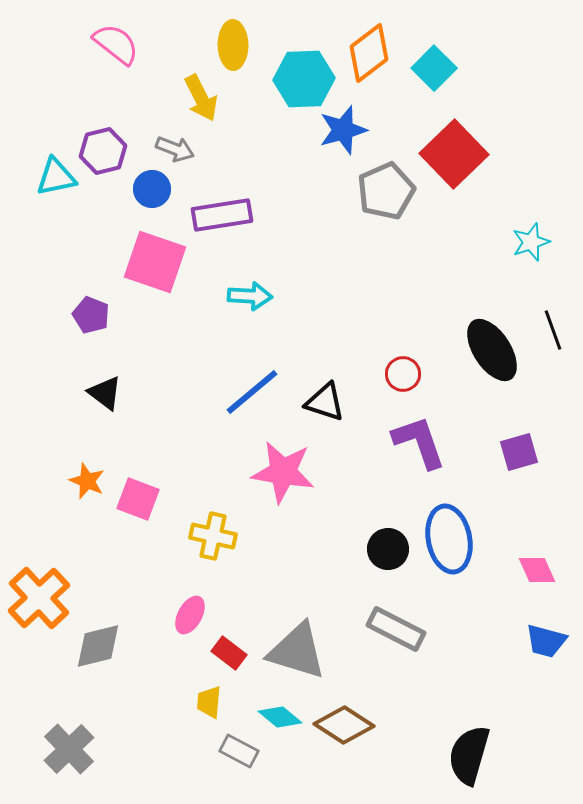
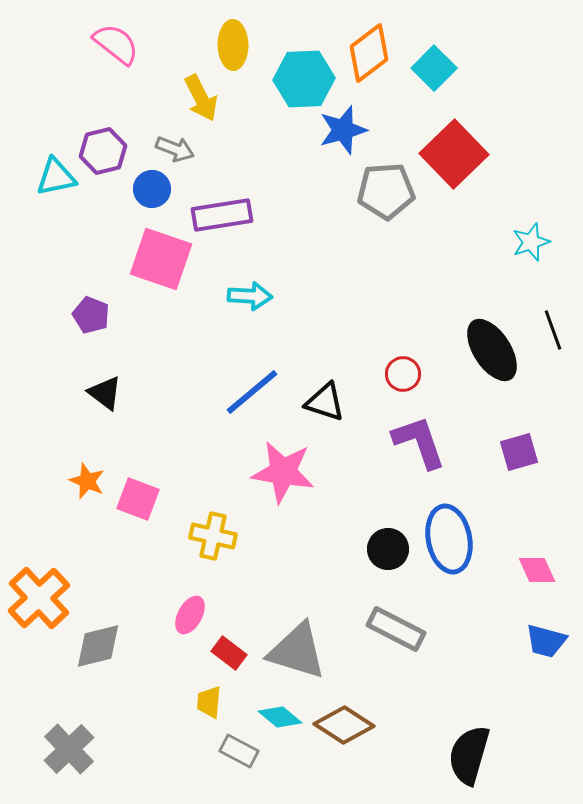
gray pentagon at (386, 191): rotated 20 degrees clockwise
pink square at (155, 262): moved 6 px right, 3 px up
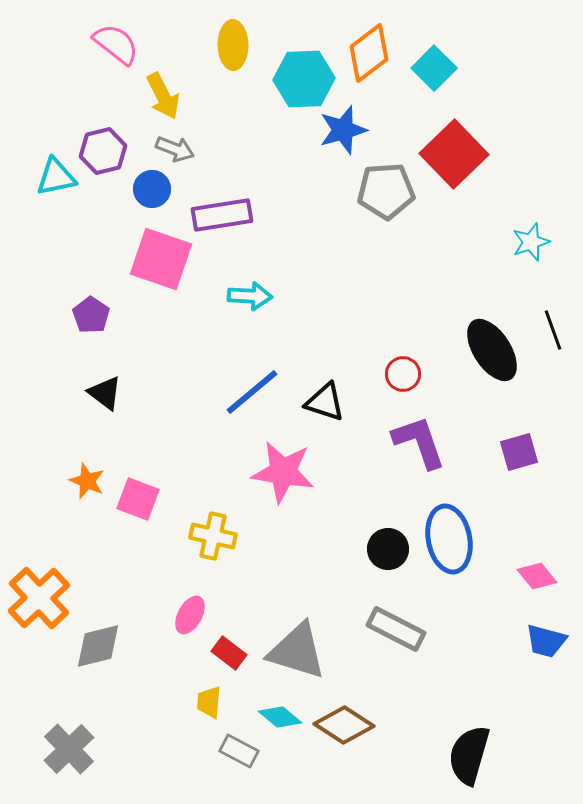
yellow arrow at (201, 98): moved 38 px left, 2 px up
purple pentagon at (91, 315): rotated 12 degrees clockwise
pink diamond at (537, 570): moved 6 px down; rotated 15 degrees counterclockwise
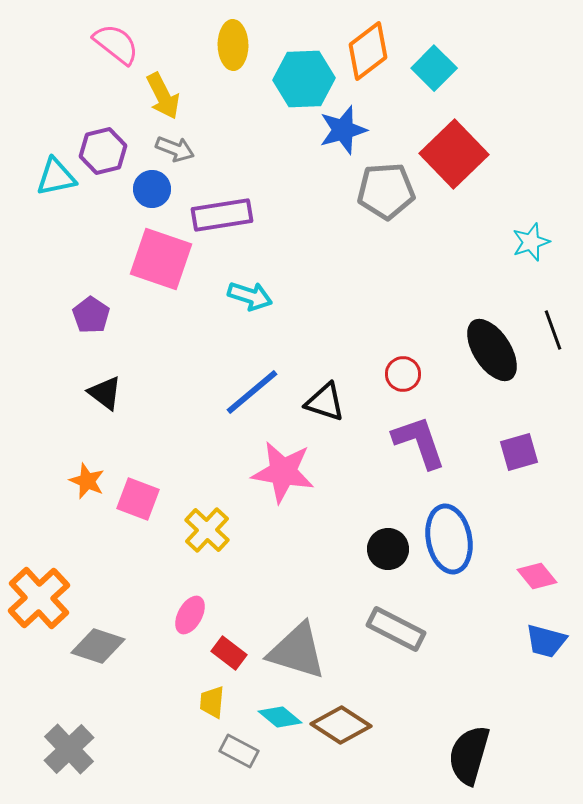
orange diamond at (369, 53): moved 1 px left, 2 px up
cyan arrow at (250, 296): rotated 15 degrees clockwise
yellow cross at (213, 536): moved 6 px left, 6 px up; rotated 30 degrees clockwise
gray diamond at (98, 646): rotated 32 degrees clockwise
yellow trapezoid at (209, 702): moved 3 px right
brown diamond at (344, 725): moved 3 px left
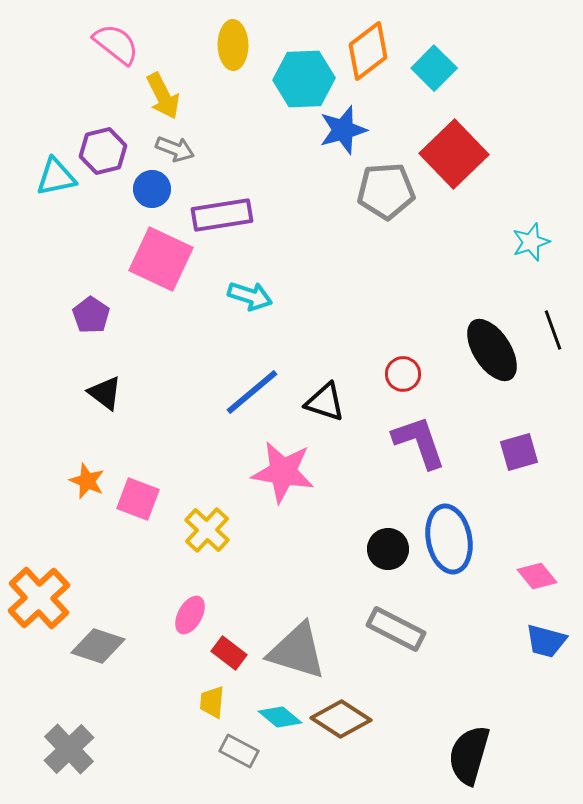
pink square at (161, 259): rotated 6 degrees clockwise
brown diamond at (341, 725): moved 6 px up
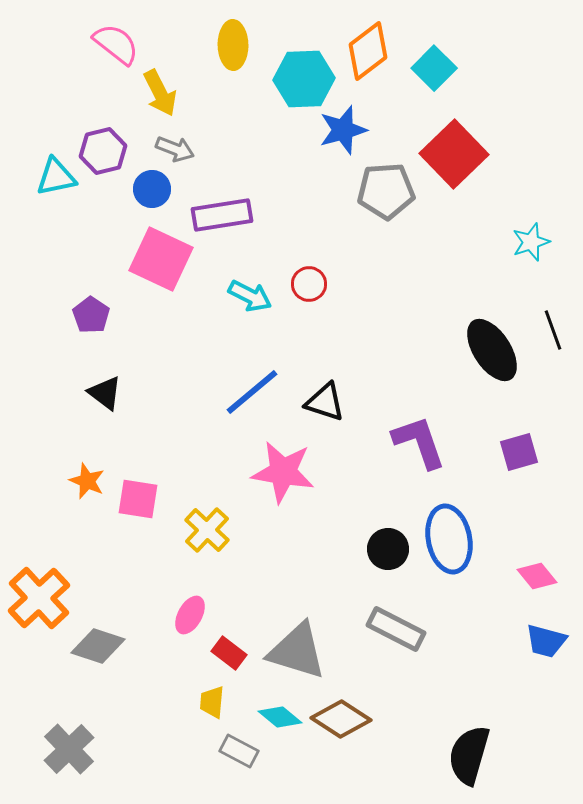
yellow arrow at (163, 96): moved 3 px left, 3 px up
cyan arrow at (250, 296): rotated 9 degrees clockwise
red circle at (403, 374): moved 94 px left, 90 px up
pink square at (138, 499): rotated 12 degrees counterclockwise
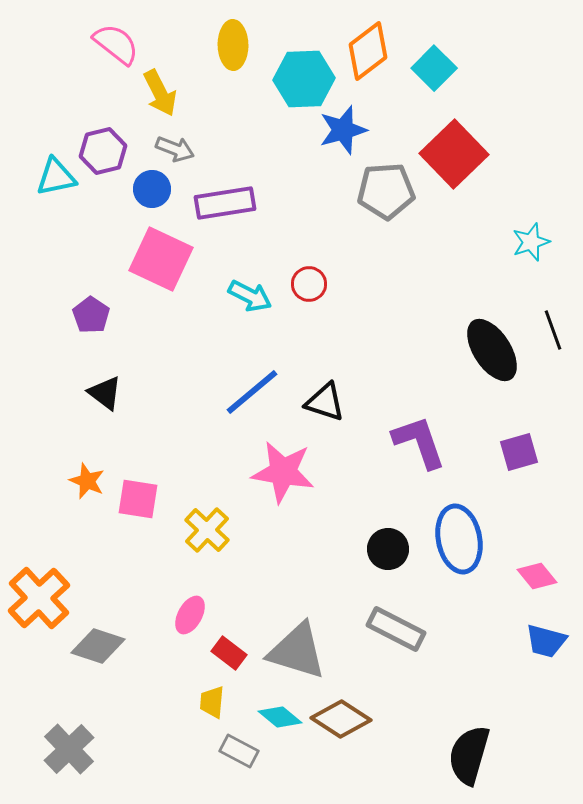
purple rectangle at (222, 215): moved 3 px right, 12 px up
blue ellipse at (449, 539): moved 10 px right
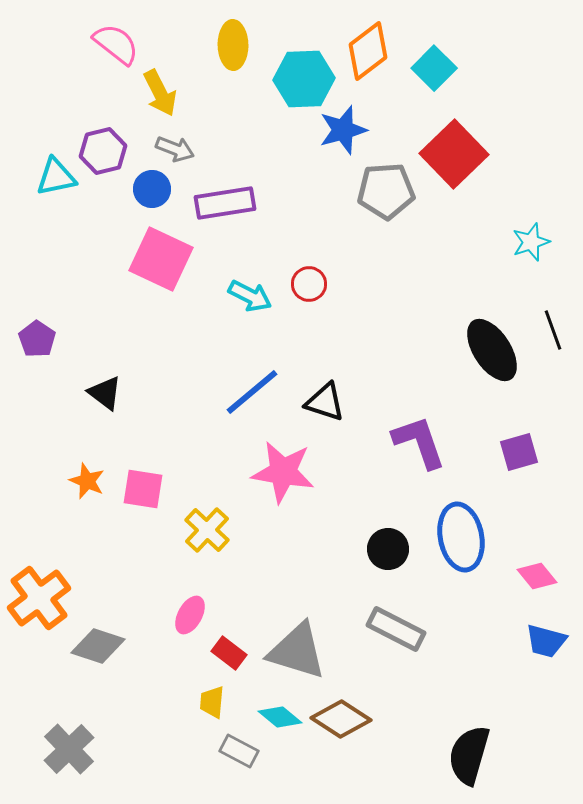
purple pentagon at (91, 315): moved 54 px left, 24 px down
pink square at (138, 499): moved 5 px right, 10 px up
blue ellipse at (459, 539): moved 2 px right, 2 px up
orange cross at (39, 598): rotated 6 degrees clockwise
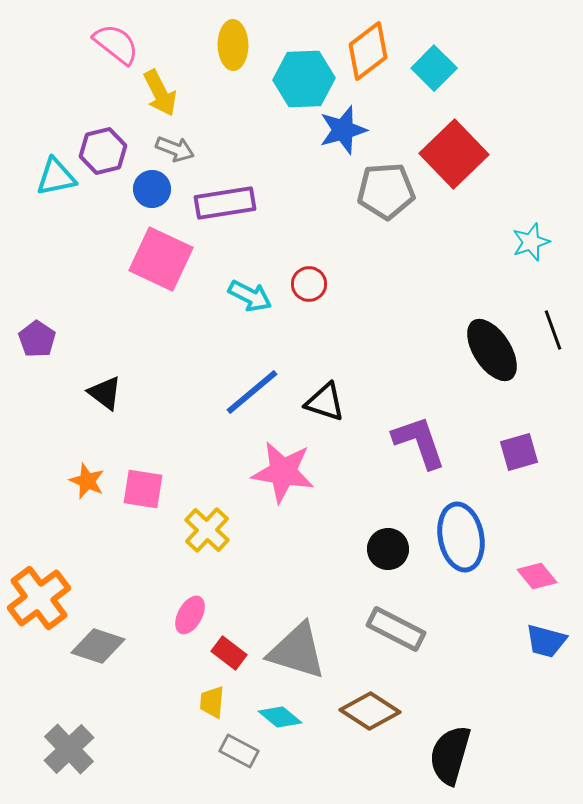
brown diamond at (341, 719): moved 29 px right, 8 px up
black semicircle at (469, 755): moved 19 px left
